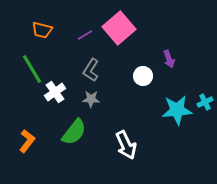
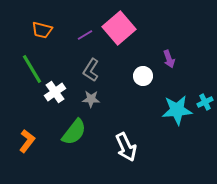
white arrow: moved 2 px down
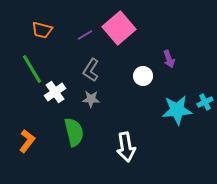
green semicircle: rotated 52 degrees counterclockwise
white arrow: rotated 16 degrees clockwise
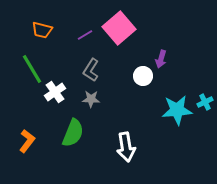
purple arrow: moved 8 px left; rotated 36 degrees clockwise
green semicircle: moved 1 px left, 1 px down; rotated 36 degrees clockwise
